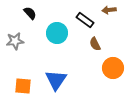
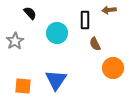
black rectangle: rotated 54 degrees clockwise
gray star: rotated 24 degrees counterclockwise
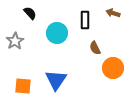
brown arrow: moved 4 px right, 3 px down; rotated 24 degrees clockwise
brown semicircle: moved 4 px down
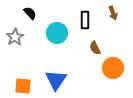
brown arrow: rotated 128 degrees counterclockwise
gray star: moved 4 px up
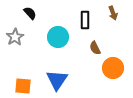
cyan circle: moved 1 px right, 4 px down
blue triangle: moved 1 px right
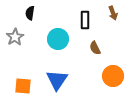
black semicircle: rotated 128 degrees counterclockwise
cyan circle: moved 2 px down
orange circle: moved 8 px down
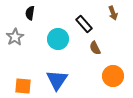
black rectangle: moved 1 px left, 4 px down; rotated 42 degrees counterclockwise
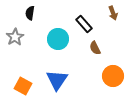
orange square: rotated 24 degrees clockwise
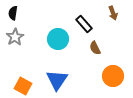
black semicircle: moved 17 px left
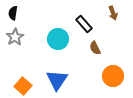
orange square: rotated 12 degrees clockwise
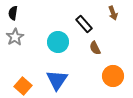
cyan circle: moved 3 px down
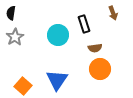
black semicircle: moved 2 px left
black rectangle: rotated 24 degrees clockwise
cyan circle: moved 7 px up
brown semicircle: rotated 72 degrees counterclockwise
orange circle: moved 13 px left, 7 px up
